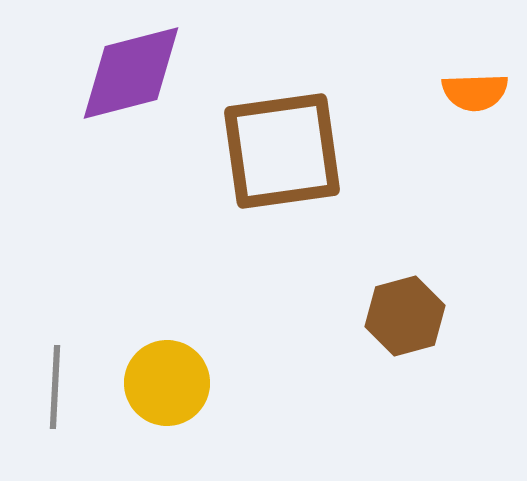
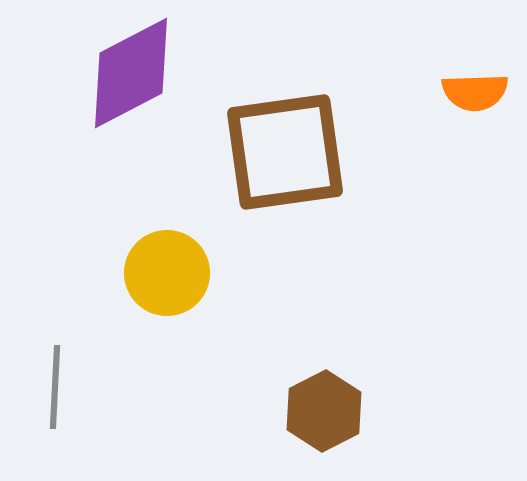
purple diamond: rotated 13 degrees counterclockwise
brown square: moved 3 px right, 1 px down
brown hexagon: moved 81 px left, 95 px down; rotated 12 degrees counterclockwise
yellow circle: moved 110 px up
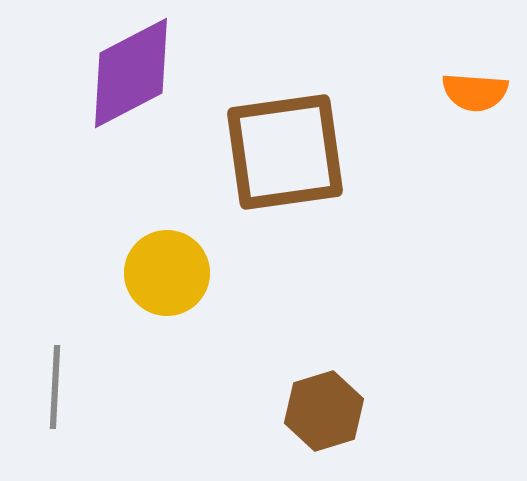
orange semicircle: rotated 6 degrees clockwise
brown hexagon: rotated 10 degrees clockwise
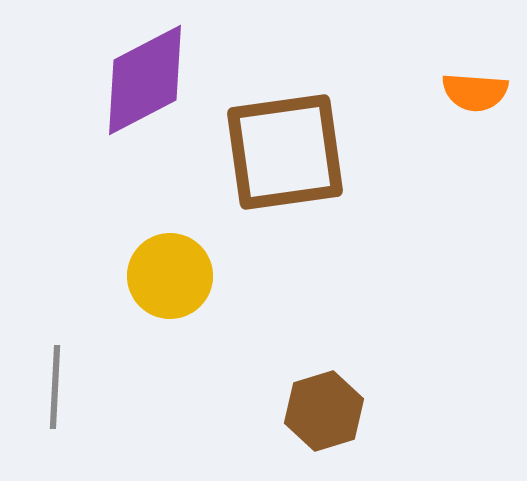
purple diamond: moved 14 px right, 7 px down
yellow circle: moved 3 px right, 3 px down
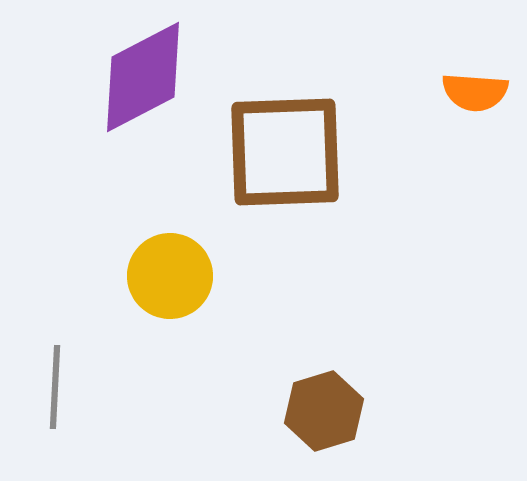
purple diamond: moved 2 px left, 3 px up
brown square: rotated 6 degrees clockwise
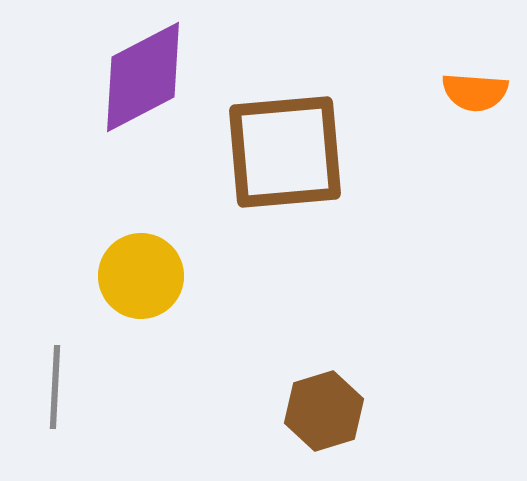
brown square: rotated 3 degrees counterclockwise
yellow circle: moved 29 px left
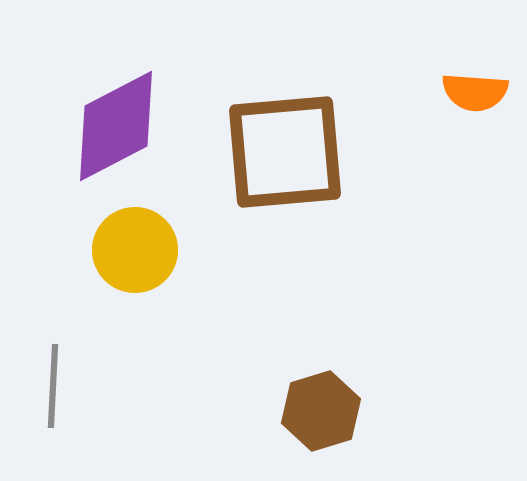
purple diamond: moved 27 px left, 49 px down
yellow circle: moved 6 px left, 26 px up
gray line: moved 2 px left, 1 px up
brown hexagon: moved 3 px left
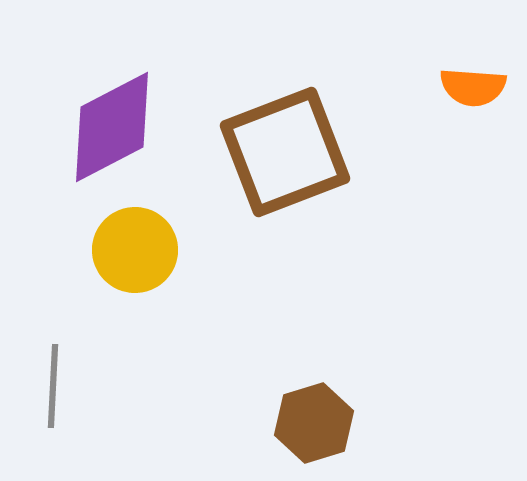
orange semicircle: moved 2 px left, 5 px up
purple diamond: moved 4 px left, 1 px down
brown square: rotated 16 degrees counterclockwise
brown hexagon: moved 7 px left, 12 px down
